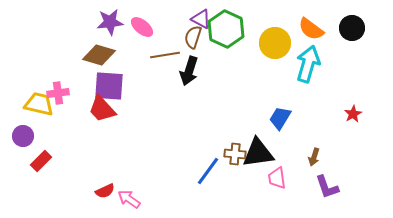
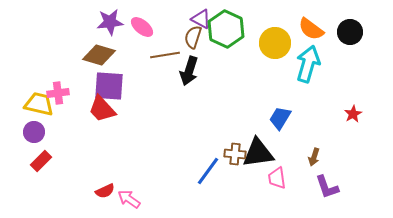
black circle: moved 2 px left, 4 px down
purple circle: moved 11 px right, 4 px up
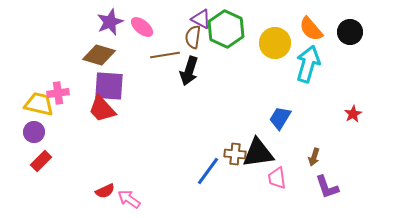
purple star: rotated 16 degrees counterclockwise
orange semicircle: rotated 12 degrees clockwise
brown semicircle: rotated 10 degrees counterclockwise
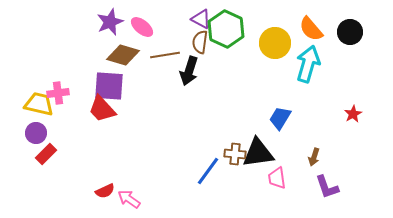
brown semicircle: moved 7 px right, 5 px down
brown diamond: moved 24 px right
purple circle: moved 2 px right, 1 px down
red rectangle: moved 5 px right, 7 px up
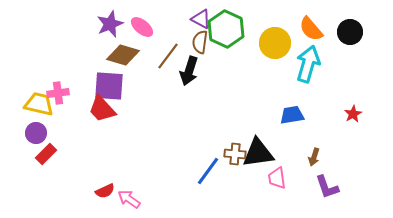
purple star: moved 2 px down
brown line: moved 3 px right, 1 px down; rotated 44 degrees counterclockwise
blue trapezoid: moved 12 px right, 3 px up; rotated 50 degrees clockwise
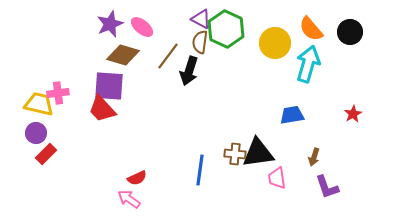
blue line: moved 8 px left, 1 px up; rotated 28 degrees counterclockwise
red semicircle: moved 32 px right, 13 px up
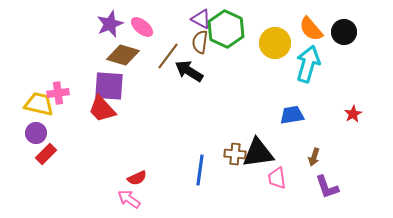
black circle: moved 6 px left
black arrow: rotated 104 degrees clockwise
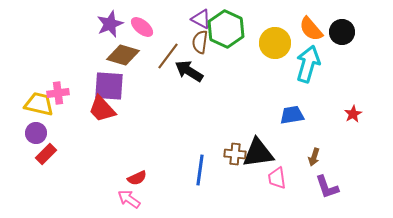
black circle: moved 2 px left
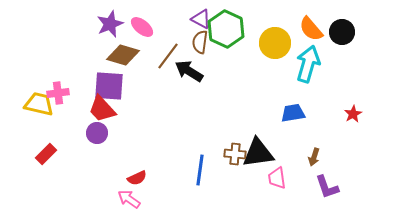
blue trapezoid: moved 1 px right, 2 px up
purple circle: moved 61 px right
